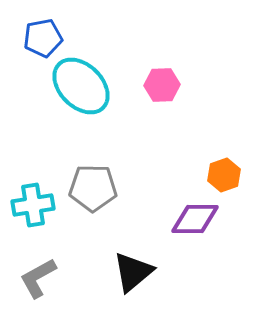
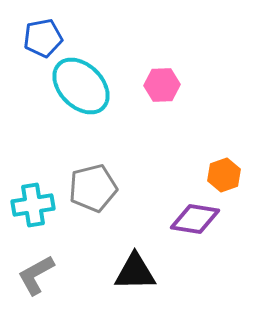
gray pentagon: rotated 15 degrees counterclockwise
purple diamond: rotated 9 degrees clockwise
black triangle: moved 2 px right; rotated 39 degrees clockwise
gray L-shape: moved 2 px left, 3 px up
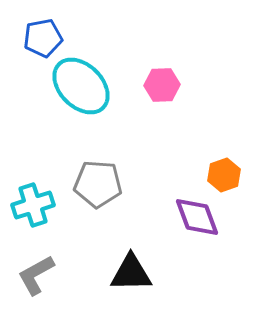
gray pentagon: moved 5 px right, 4 px up; rotated 18 degrees clockwise
cyan cross: rotated 9 degrees counterclockwise
purple diamond: moved 2 px right, 2 px up; rotated 60 degrees clockwise
black triangle: moved 4 px left, 1 px down
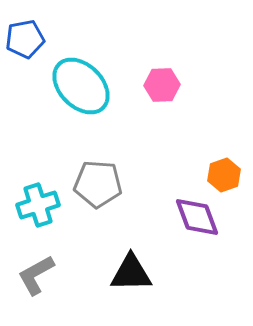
blue pentagon: moved 18 px left, 1 px down
cyan cross: moved 5 px right
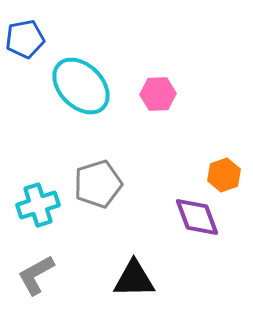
pink hexagon: moved 4 px left, 9 px down
gray pentagon: rotated 21 degrees counterclockwise
black triangle: moved 3 px right, 6 px down
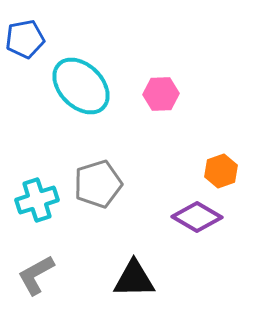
pink hexagon: moved 3 px right
orange hexagon: moved 3 px left, 4 px up
cyan cross: moved 1 px left, 5 px up
purple diamond: rotated 39 degrees counterclockwise
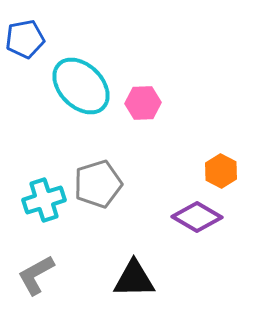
pink hexagon: moved 18 px left, 9 px down
orange hexagon: rotated 12 degrees counterclockwise
cyan cross: moved 7 px right
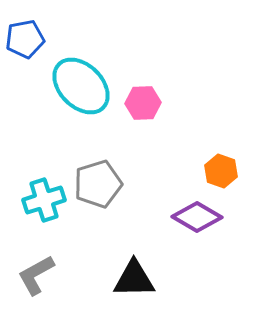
orange hexagon: rotated 8 degrees counterclockwise
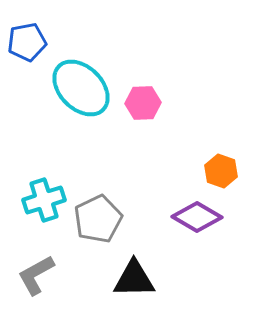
blue pentagon: moved 2 px right, 3 px down
cyan ellipse: moved 2 px down
gray pentagon: moved 35 px down; rotated 9 degrees counterclockwise
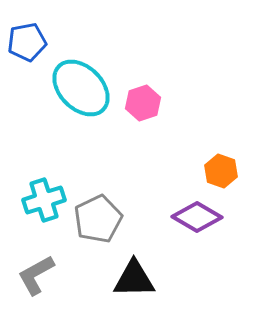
pink hexagon: rotated 16 degrees counterclockwise
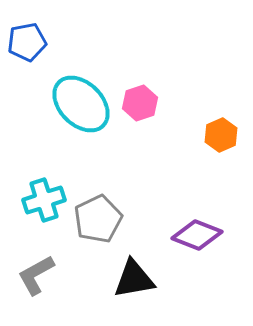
cyan ellipse: moved 16 px down
pink hexagon: moved 3 px left
orange hexagon: moved 36 px up; rotated 16 degrees clockwise
purple diamond: moved 18 px down; rotated 9 degrees counterclockwise
black triangle: rotated 9 degrees counterclockwise
